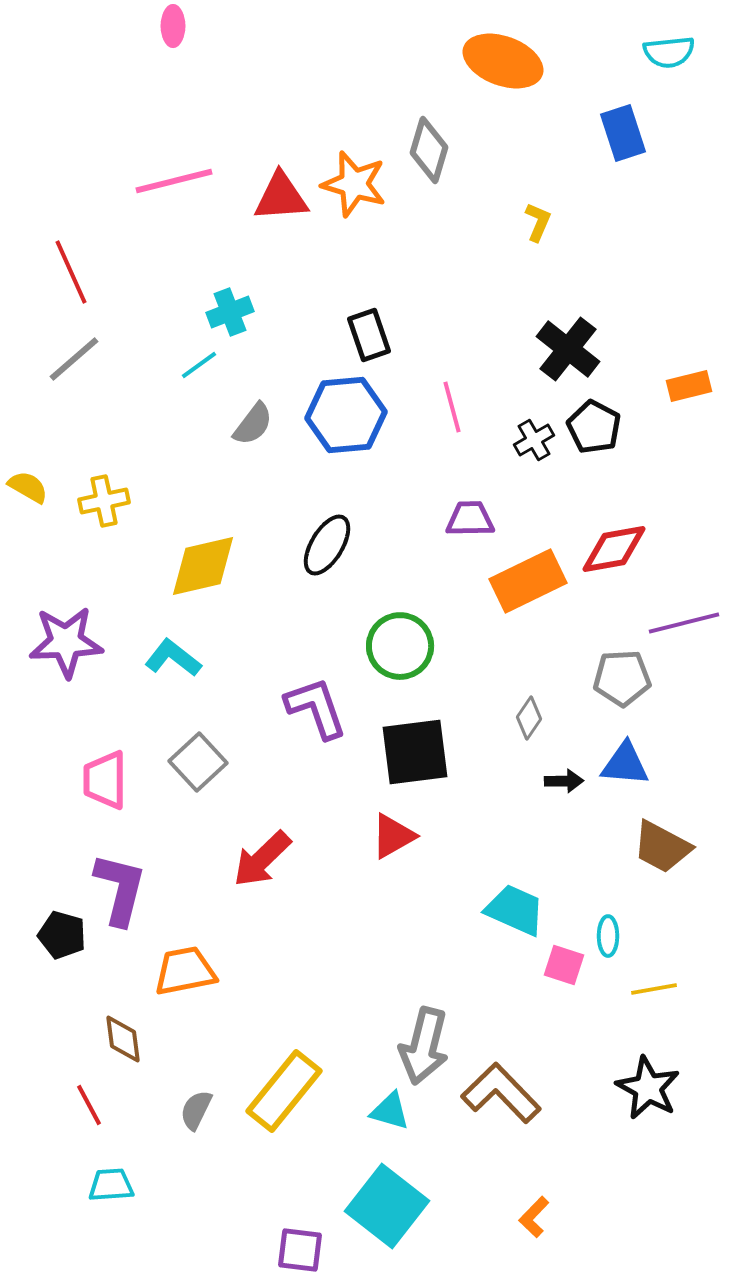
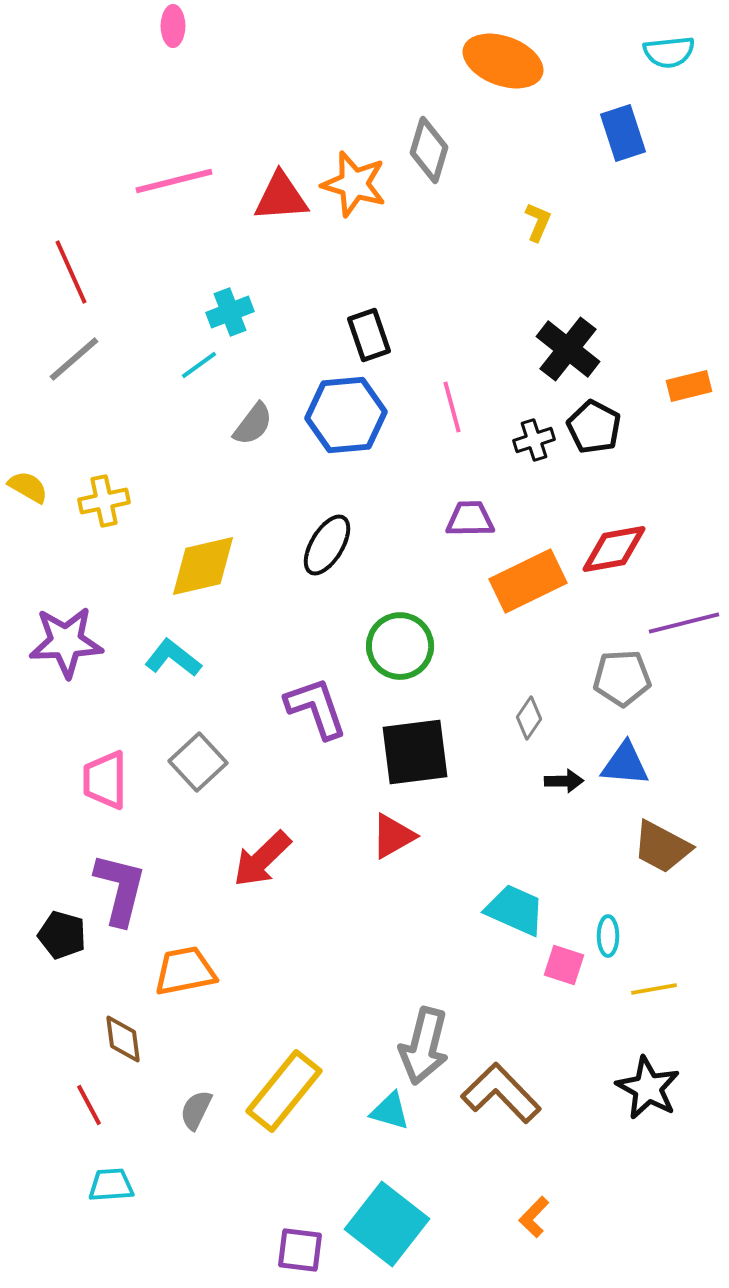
black cross at (534, 440): rotated 12 degrees clockwise
cyan square at (387, 1206): moved 18 px down
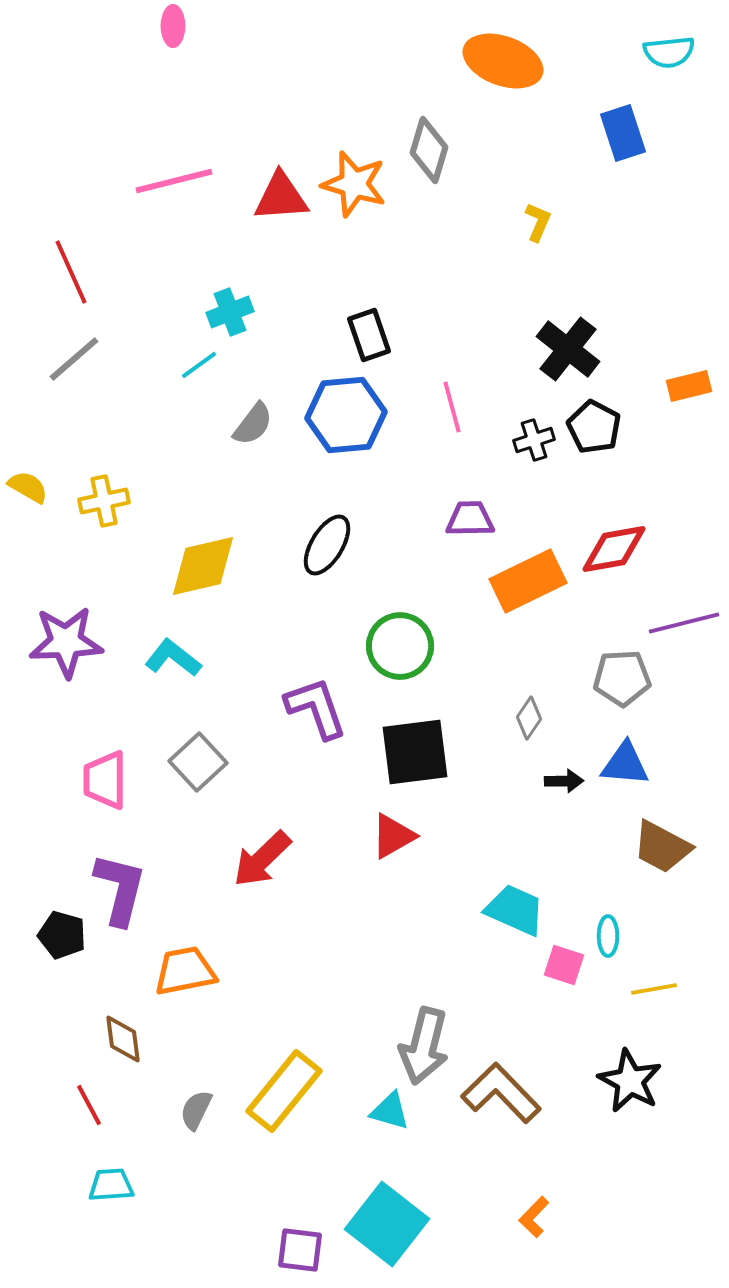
black star at (648, 1088): moved 18 px left, 7 px up
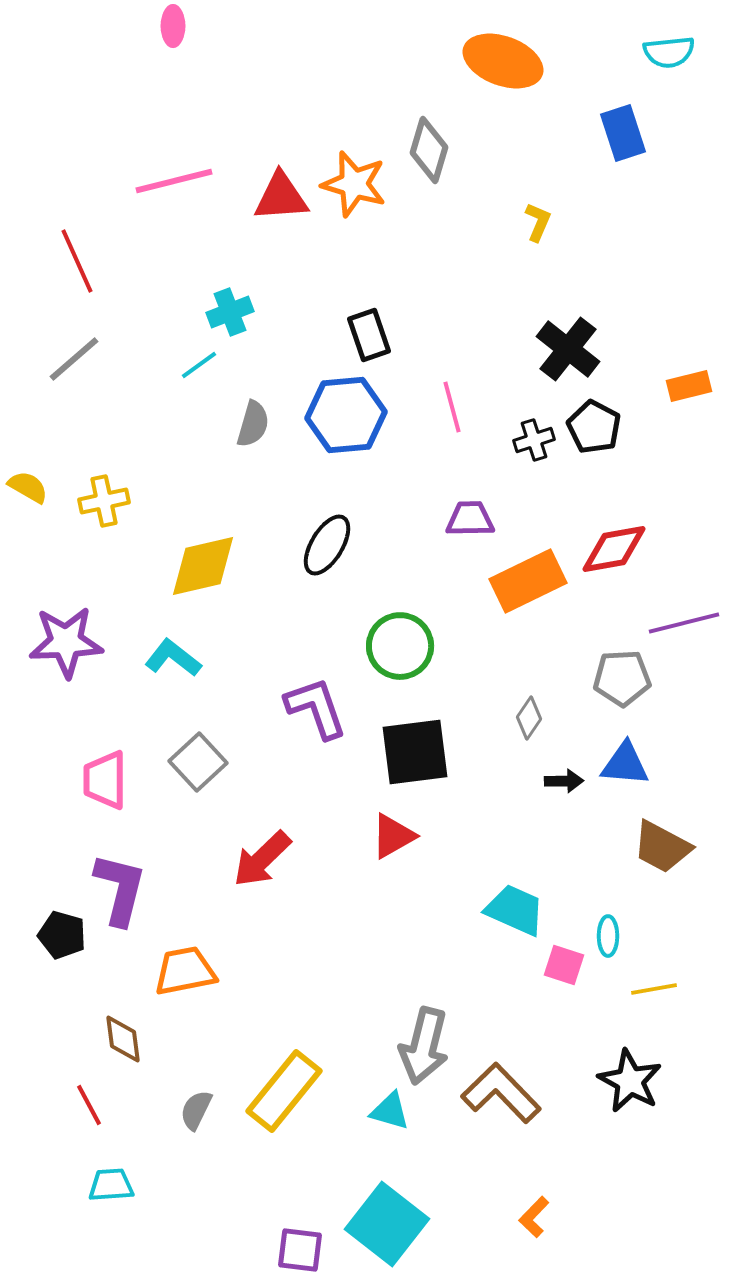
red line at (71, 272): moved 6 px right, 11 px up
gray semicircle at (253, 424): rotated 21 degrees counterclockwise
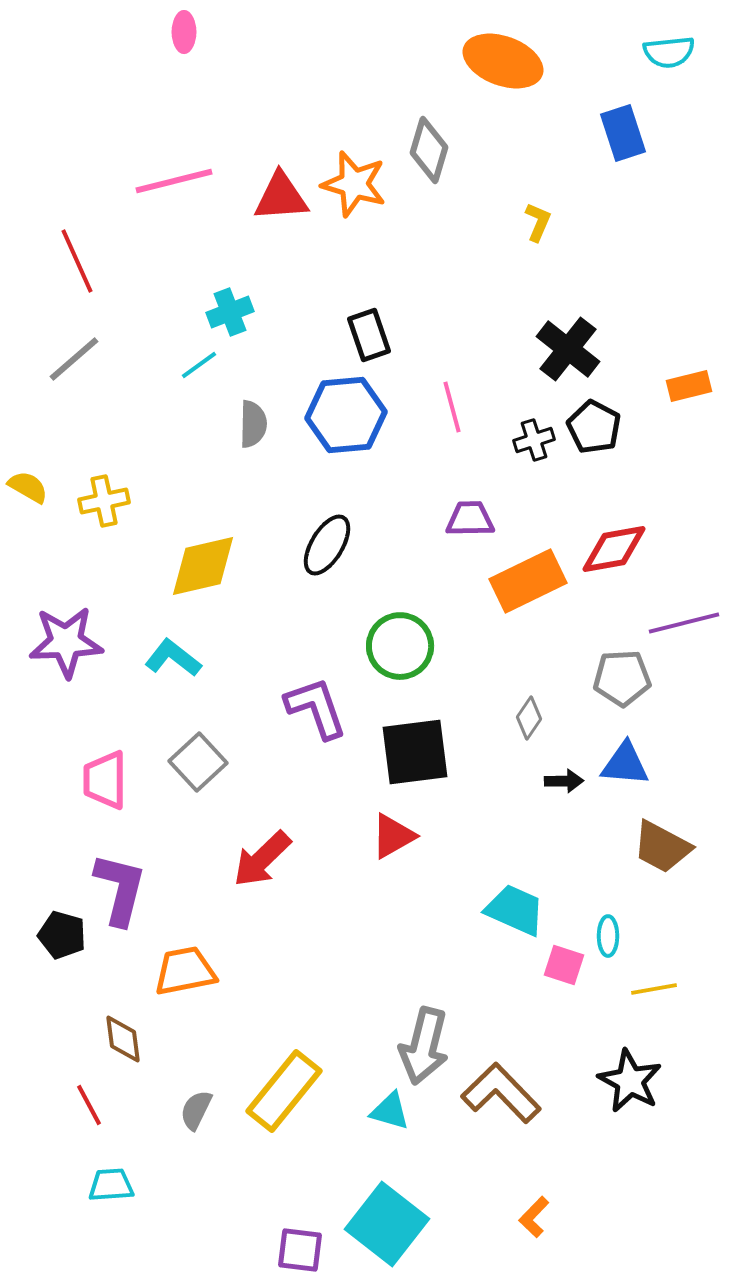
pink ellipse at (173, 26): moved 11 px right, 6 px down
gray semicircle at (253, 424): rotated 15 degrees counterclockwise
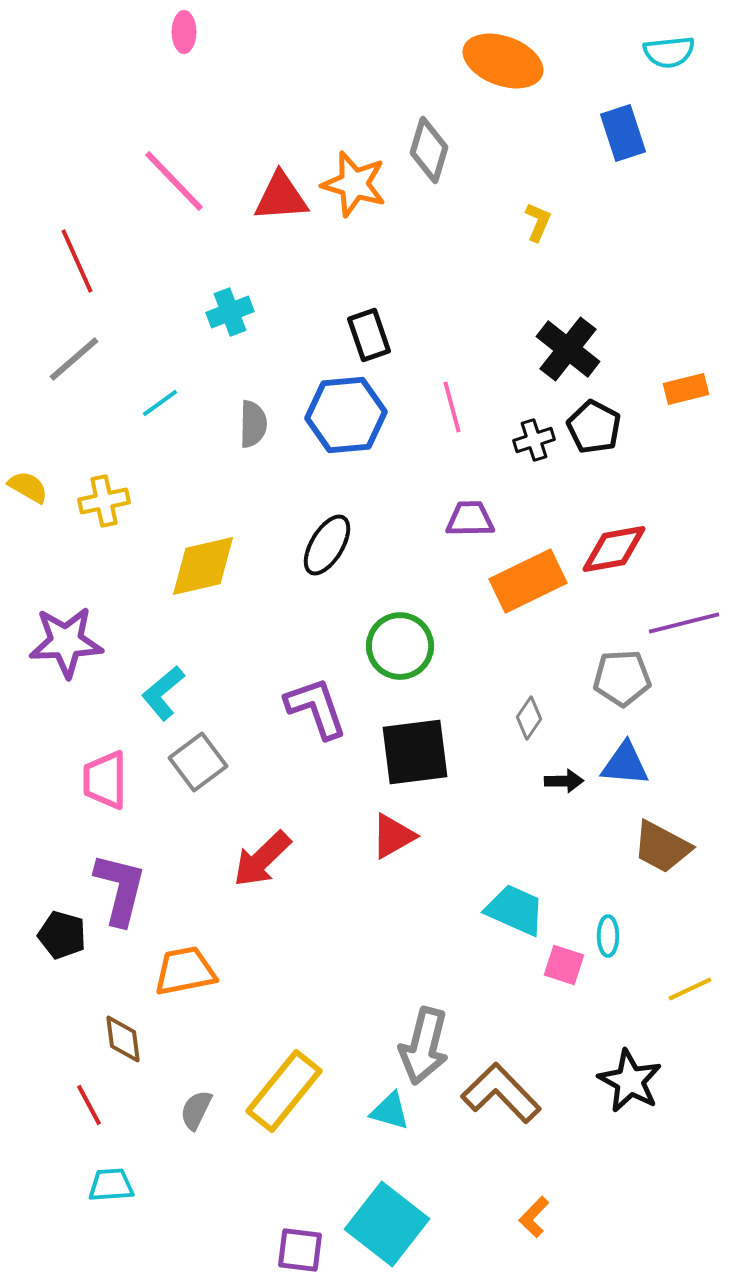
pink line at (174, 181): rotated 60 degrees clockwise
cyan line at (199, 365): moved 39 px left, 38 px down
orange rectangle at (689, 386): moved 3 px left, 3 px down
cyan L-shape at (173, 658): moved 10 px left, 35 px down; rotated 78 degrees counterclockwise
gray square at (198, 762): rotated 6 degrees clockwise
yellow line at (654, 989): moved 36 px right; rotated 15 degrees counterclockwise
